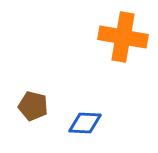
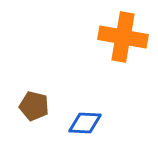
brown pentagon: moved 1 px right
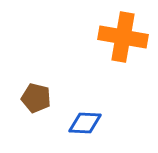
brown pentagon: moved 2 px right, 8 px up
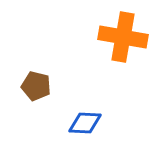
brown pentagon: moved 12 px up
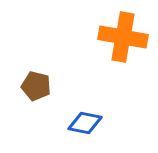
blue diamond: rotated 8 degrees clockwise
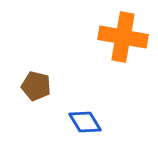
blue diamond: moved 1 px up; rotated 48 degrees clockwise
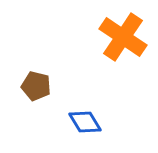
orange cross: rotated 24 degrees clockwise
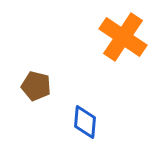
blue diamond: rotated 36 degrees clockwise
